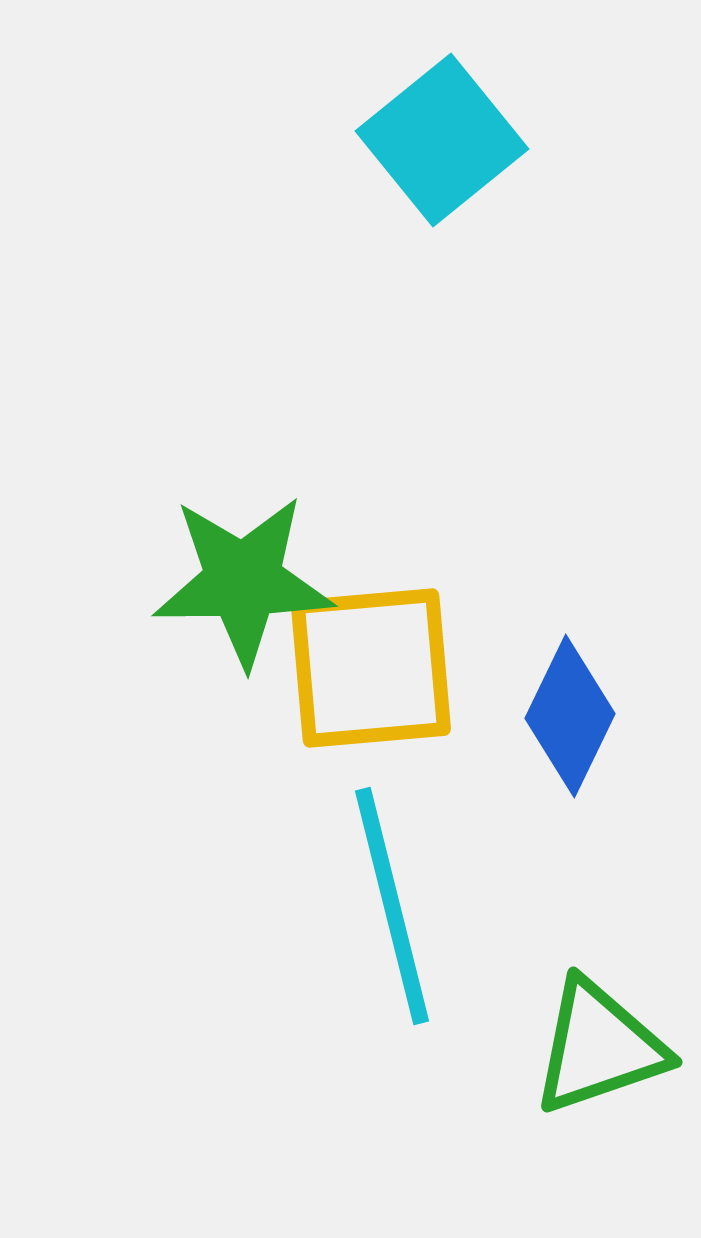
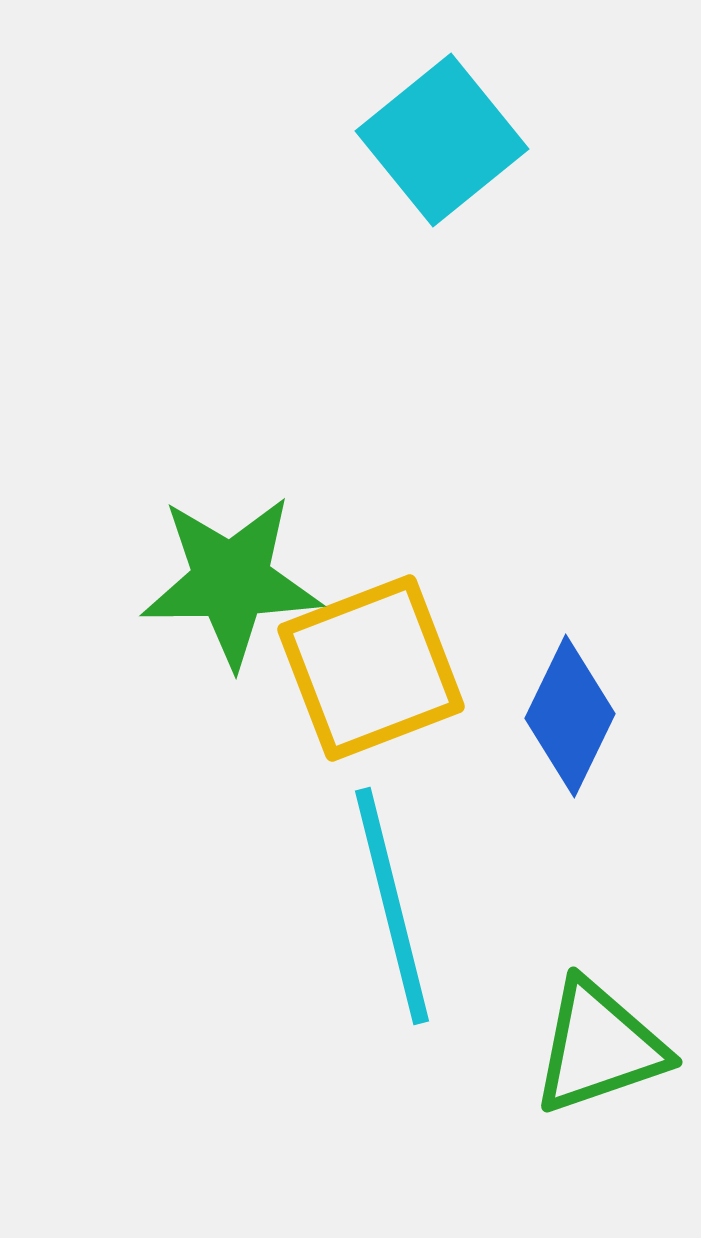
green star: moved 12 px left
yellow square: rotated 16 degrees counterclockwise
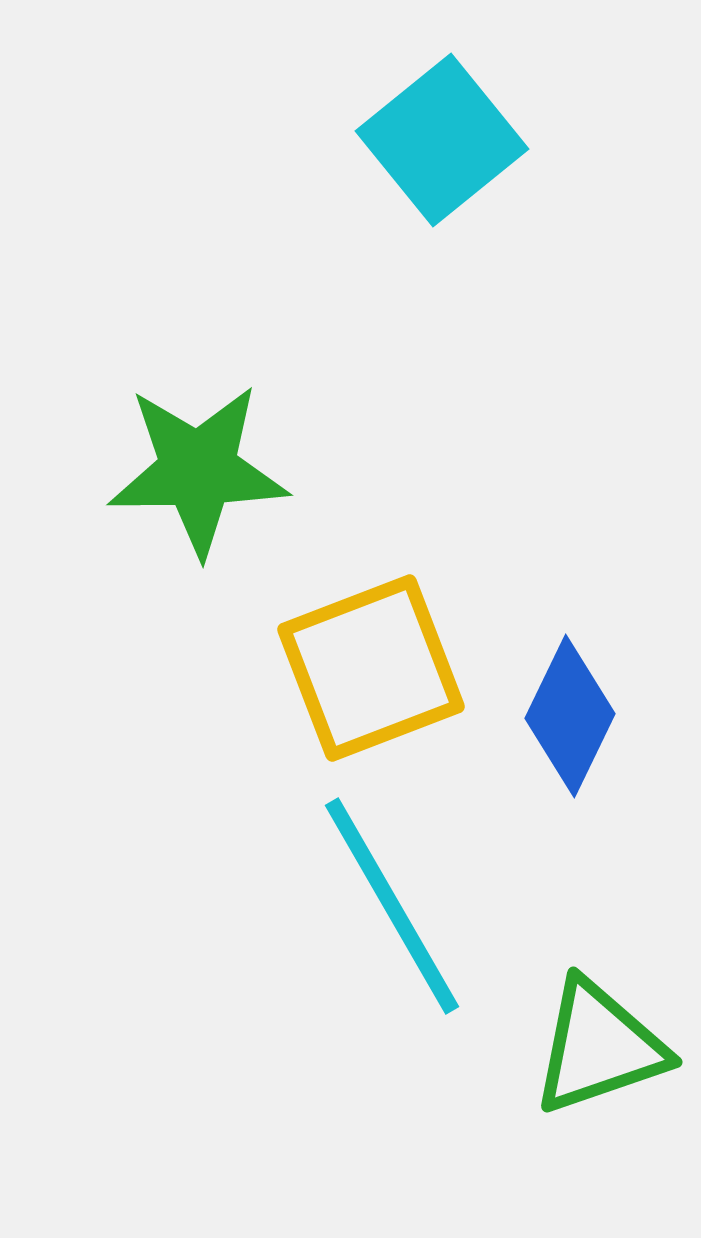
green star: moved 33 px left, 111 px up
cyan line: rotated 16 degrees counterclockwise
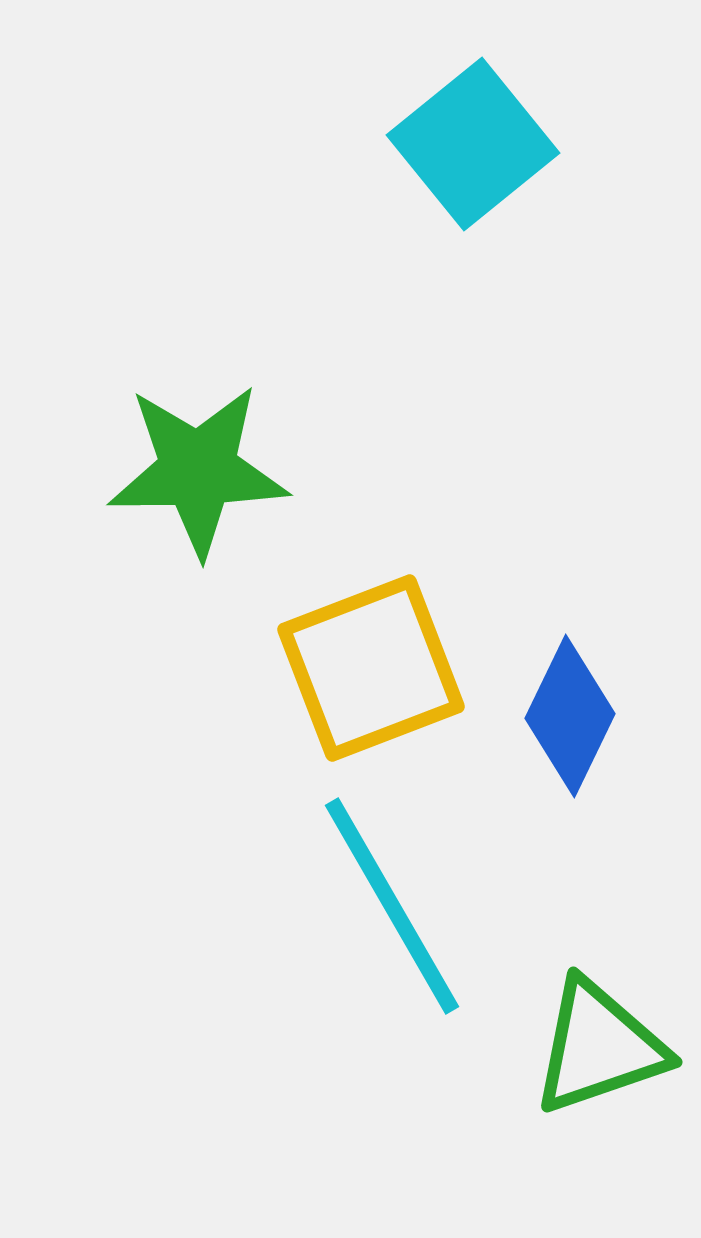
cyan square: moved 31 px right, 4 px down
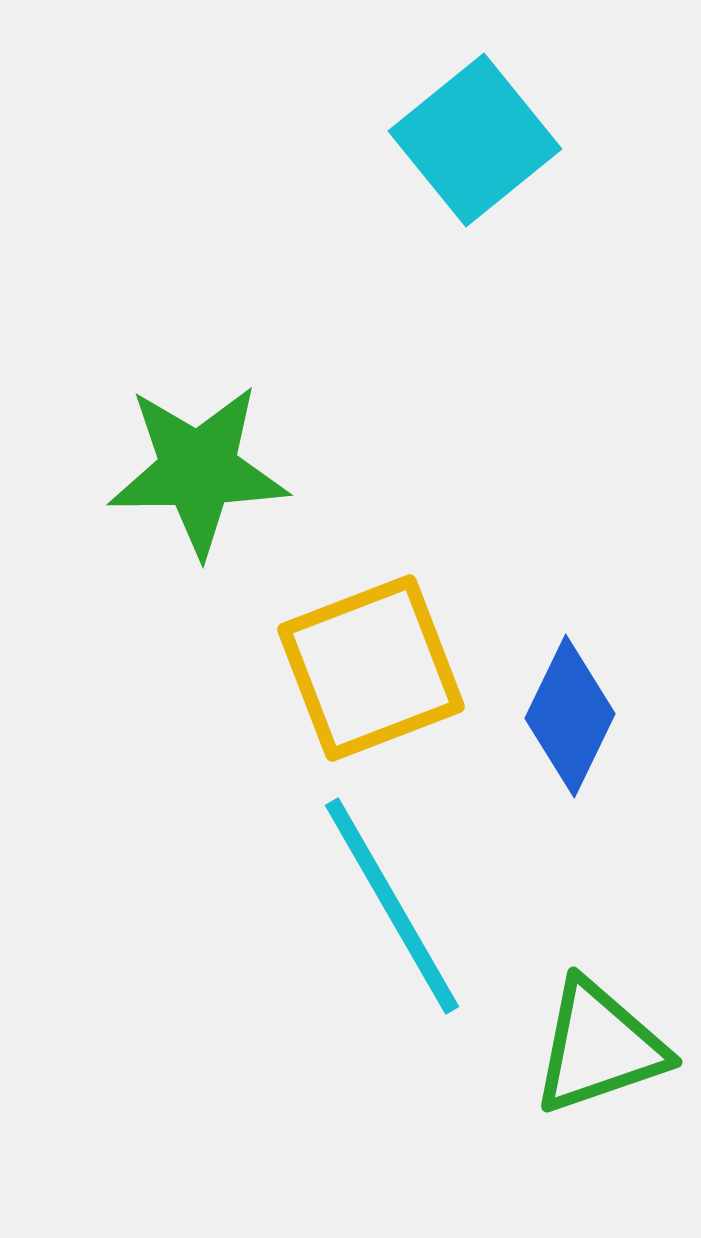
cyan square: moved 2 px right, 4 px up
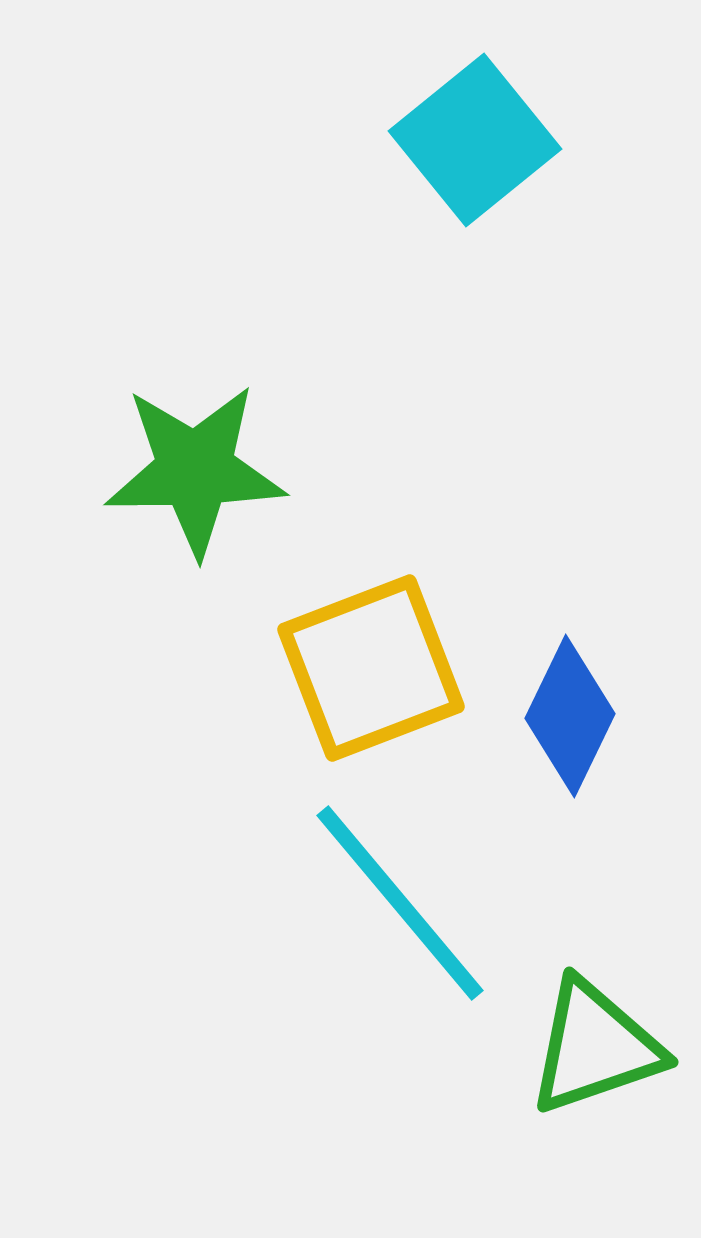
green star: moved 3 px left
cyan line: moved 8 px right, 3 px up; rotated 10 degrees counterclockwise
green triangle: moved 4 px left
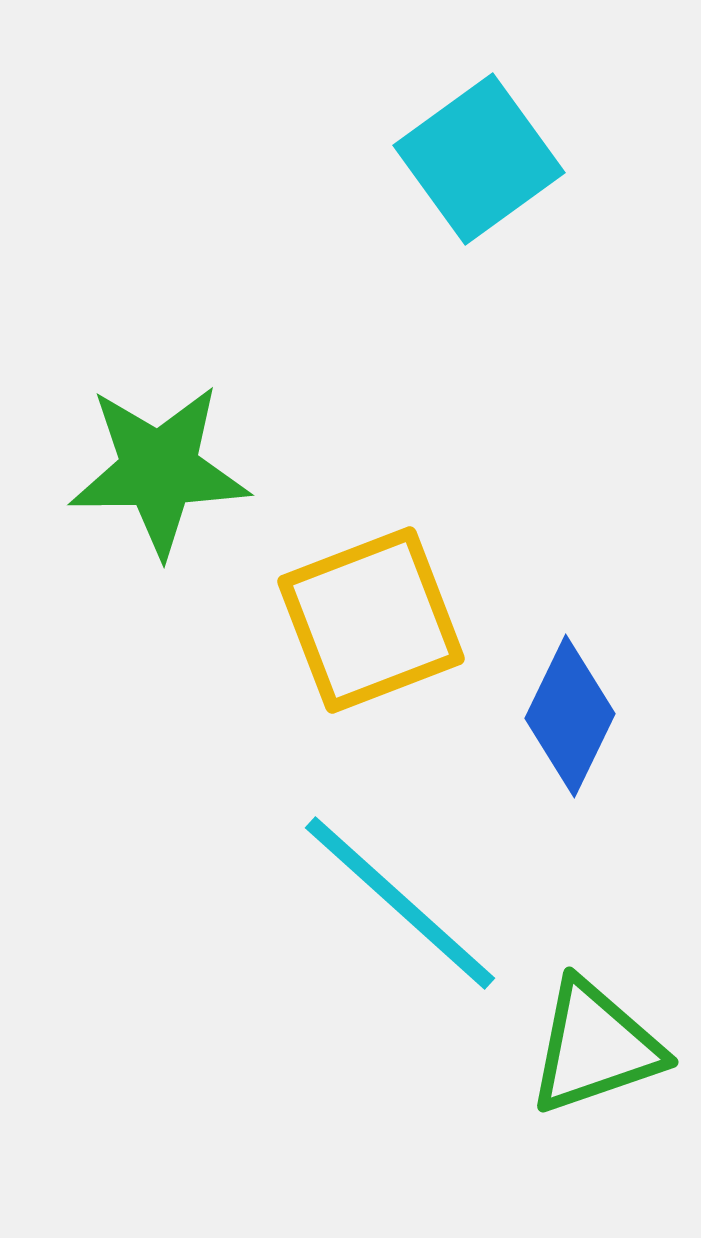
cyan square: moved 4 px right, 19 px down; rotated 3 degrees clockwise
green star: moved 36 px left
yellow square: moved 48 px up
cyan line: rotated 8 degrees counterclockwise
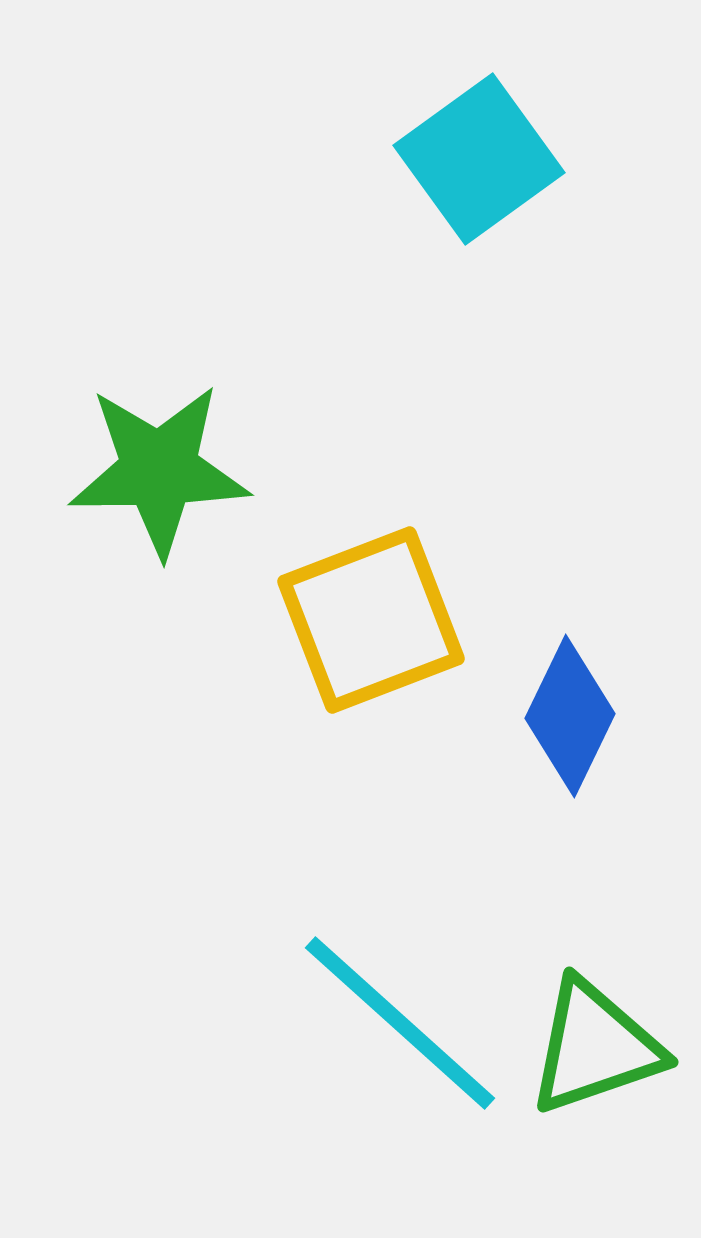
cyan line: moved 120 px down
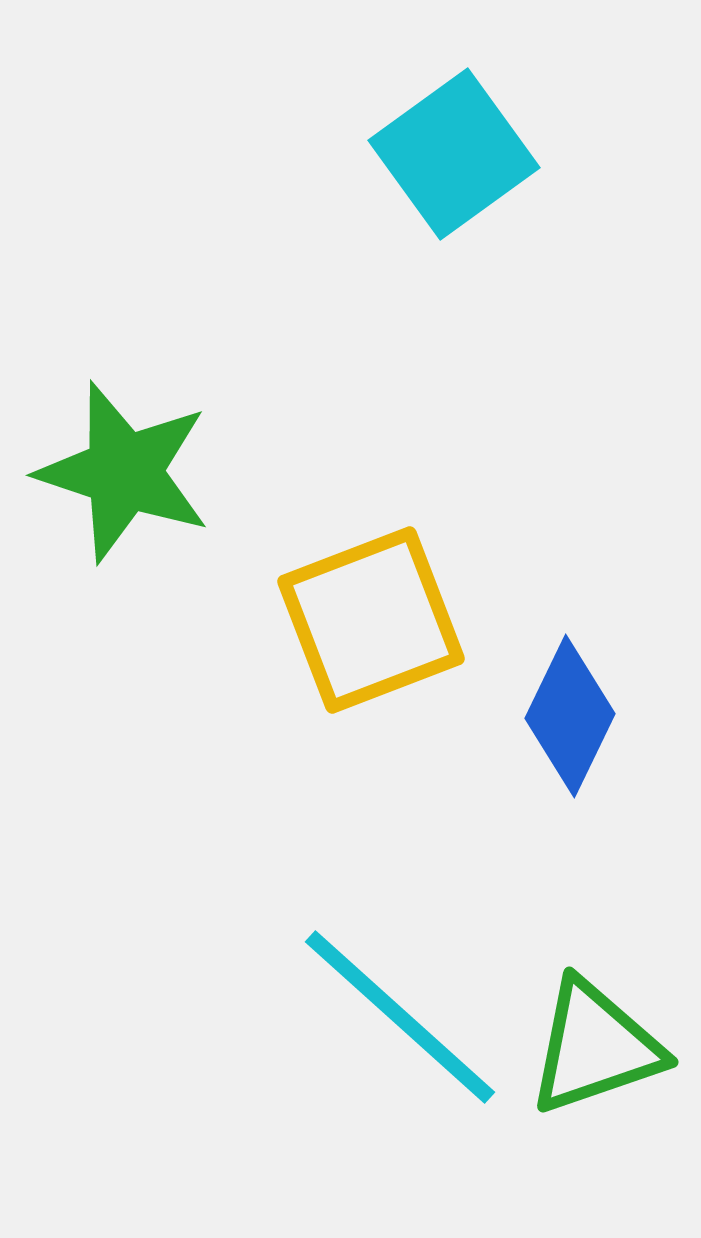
cyan square: moved 25 px left, 5 px up
green star: moved 35 px left, 2 px down; rotated 19 degrees clockwise
cyan line: moved 6 px up
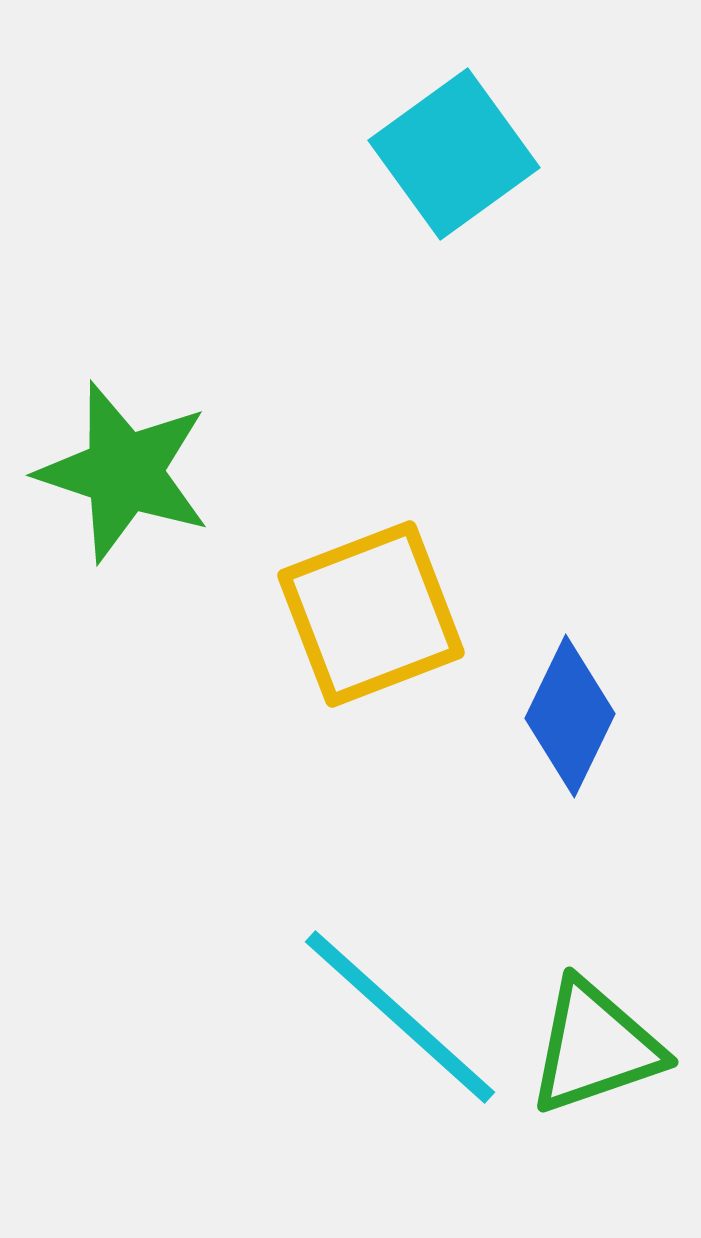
yellow square: moved 6 px up
